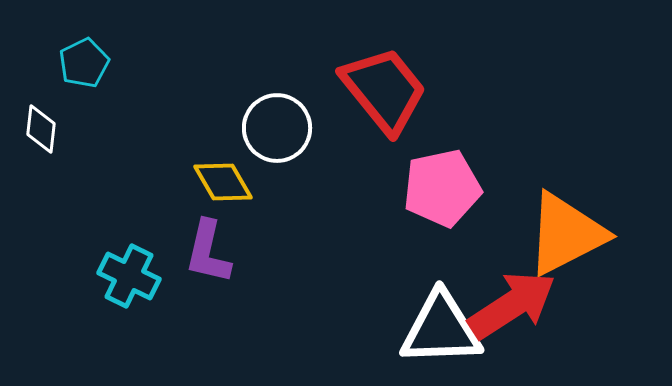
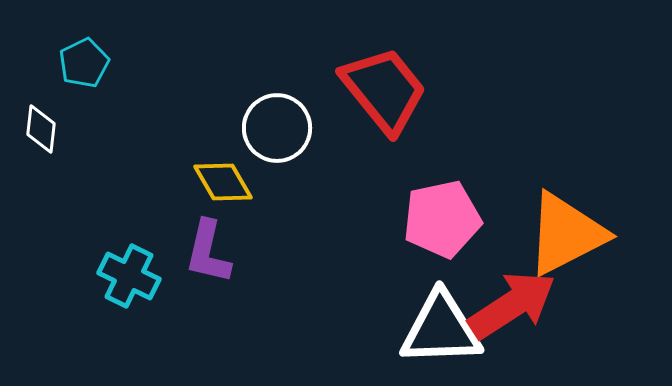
pink pentagon: moved 31 px down
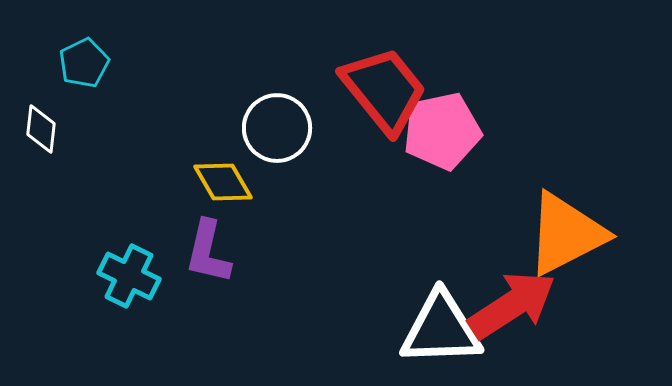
pink pentagon: moved 88 px up
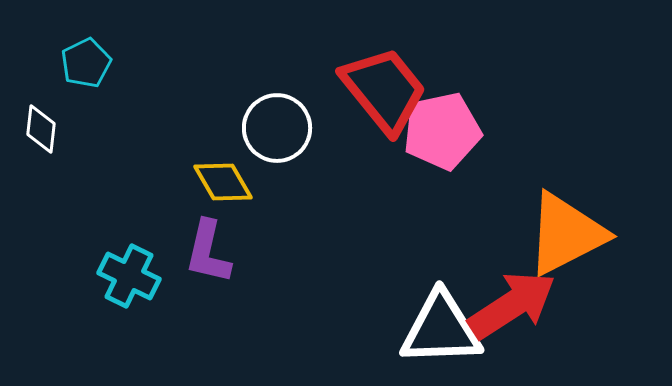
cyan pentagon: moved 2 px right
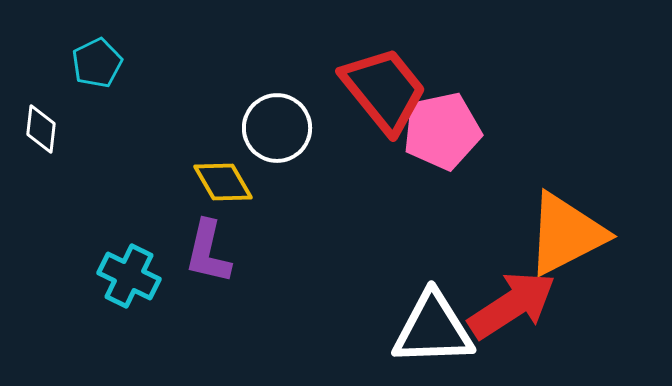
cyan pentagon: moved 11 px right
white triangle: moved 8 px left
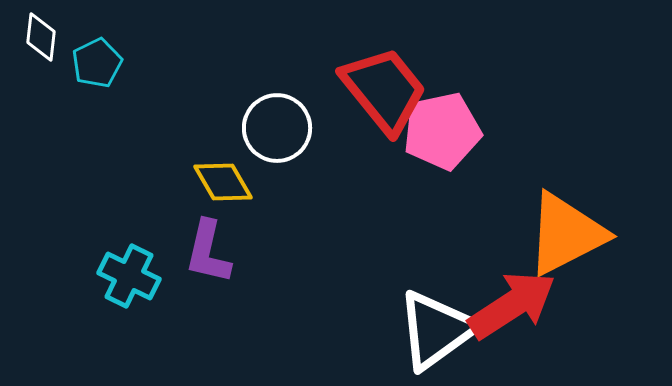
white diamond: moved 92 px up
white triangle: moved 3 px right, 1 px down; rotated 34 degrees counterclockwise
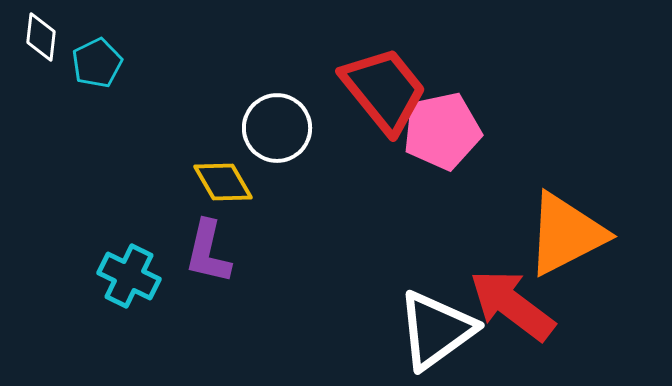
red arrow: rotated 110 degrees counterclockwise
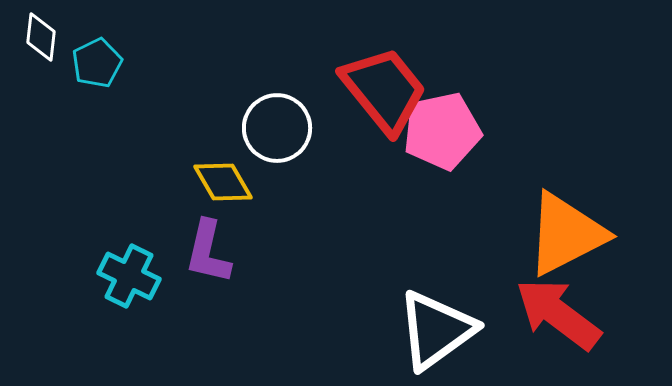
red arrow: moved 46 px right, 9 px down
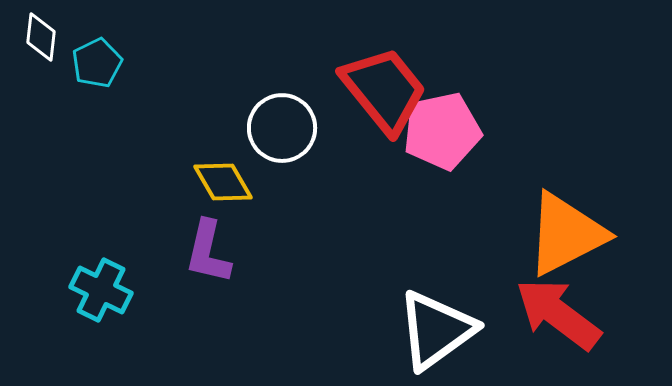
white circle: moved 5 px right
cyan cross: moved 28 px left, 14 px down
